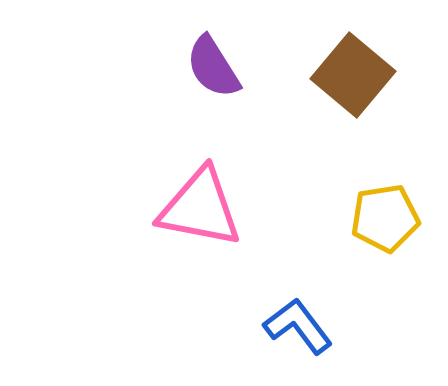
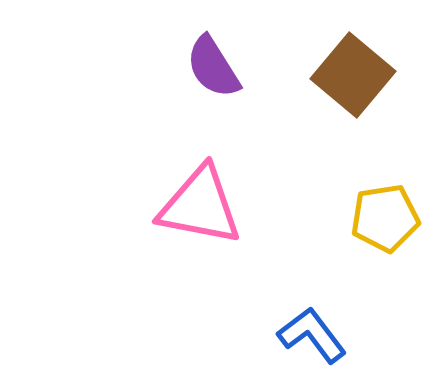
pink triangle: moved 2 px up
blue L-shape: moved 14 px right, 9 px down
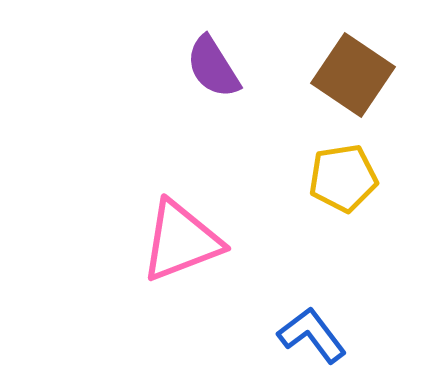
brown square: rotated 6 degrees counterclockwise
pink triangle: moved 19 px left, 35 px down; rotated 32 degrees counterclockwise
yellow pentagon: moved 42 px left, 40 px up
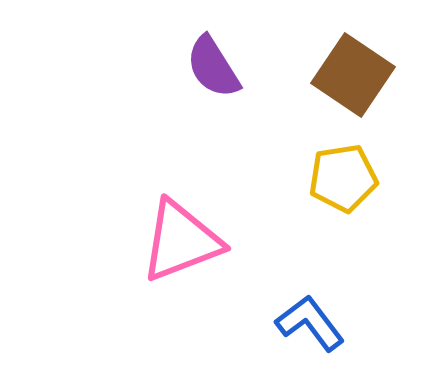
blue L-shape: moved 2 px left, 12 px up
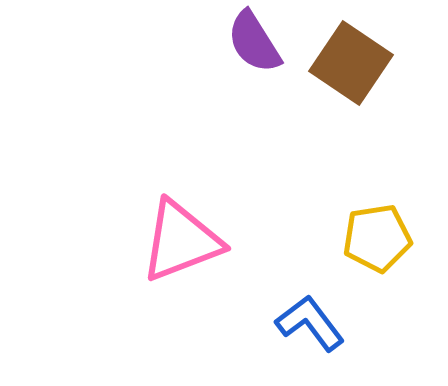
purple semicircle: moved 41 px right, 25 px up
brown square: moved 2 px left, 12 px up
yellow pentagon: moved 34 px right, 60 px down
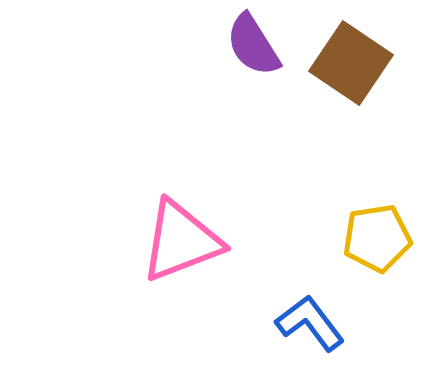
purple semicircle: moved 1 px left, 3 px down
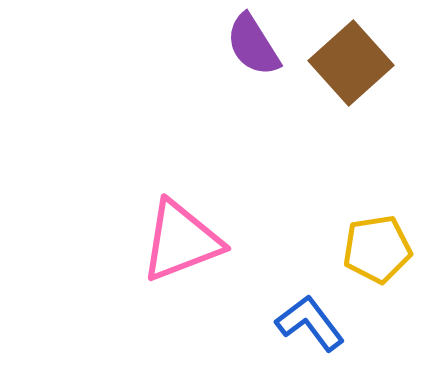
brown square: rotated 14 degrees clockwise
yellow pentagon: moved 11 px down
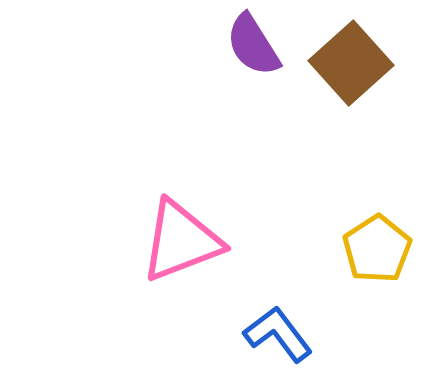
yellow pentagon: rotated 24 degrees counterclockwise
blue L-shape: moved 32 px left, 11 px down
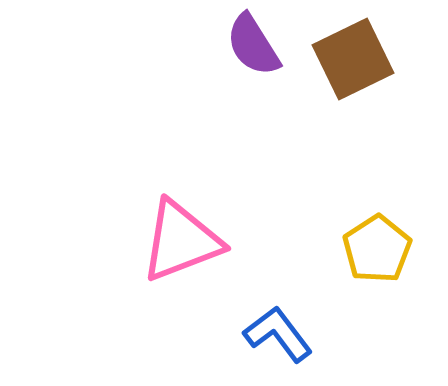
brown square: moved 2 px right, 4 px up; rotated 16 degrees clockwise
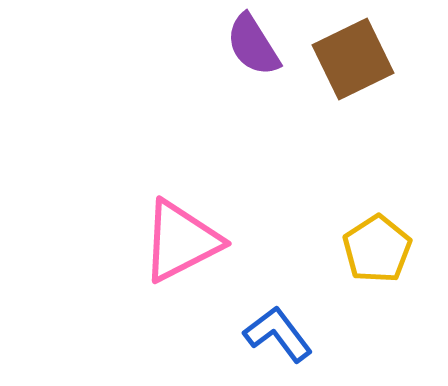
pink triangle: rotated 6 degrees counterclockwise
